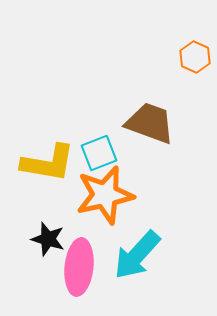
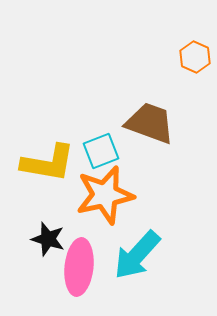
cyan square: moved 2 px right, 2 px up
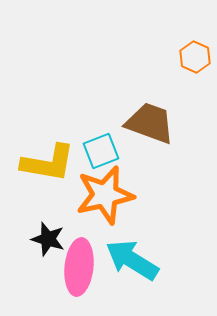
cyan arrow: moved 5 px left, 5 px down; rotated 80 degrees clockwise
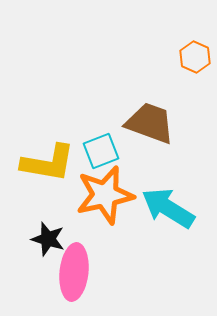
cyan arrow: moved 36 px right, 52 px up
pink ellipse: moved 5 px left, 5 px down
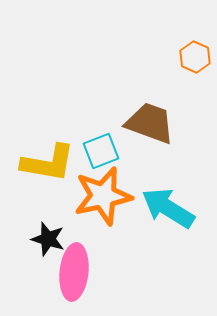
orange star: moved 2 px left, 1 px down
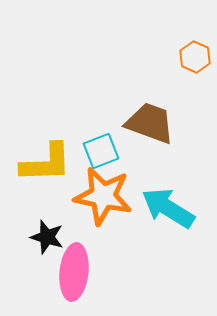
yellow L-shape: moved 2 px left; rotated 12 degrees counterclockwise
orange star: rotated 24 degrees clockwise
black star: moved 1 px left, 2 px up
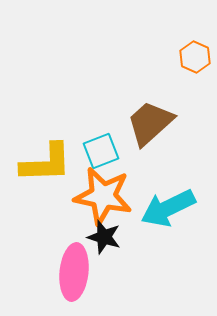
brown trapezoid: rotated 62 degrees counterclockwise
cyan arrow: rotated 58 degrees counterclockwise
black star: moved 57 px right
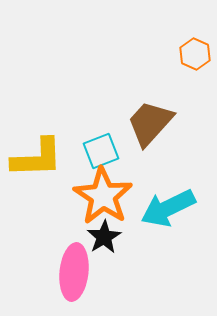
orange hexagon: moved 3 px up
brown trapezoid: rotated 6 degrees counterclockwise
yellow L-shape: moved 9 px left, 5 px up
orange star: rotated 22 degrees clockwise
black star: rotated 24 degrees clockwise
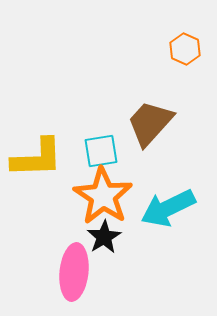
orange hexagon: moved 10 px left, 5 px up
cyan square: rotated 12 degrees clockwise
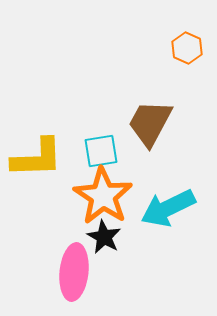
orange hexagon: moved 2 px right, 1 px up
brown trapezoid: rotated 14 degrees counterclockwise
black star: rotated 12 degrees counterclockwise
